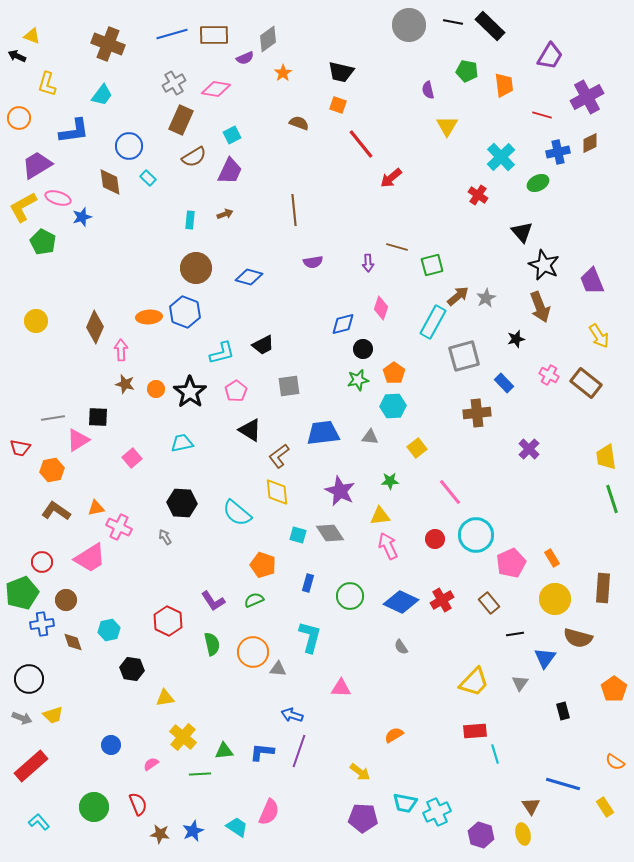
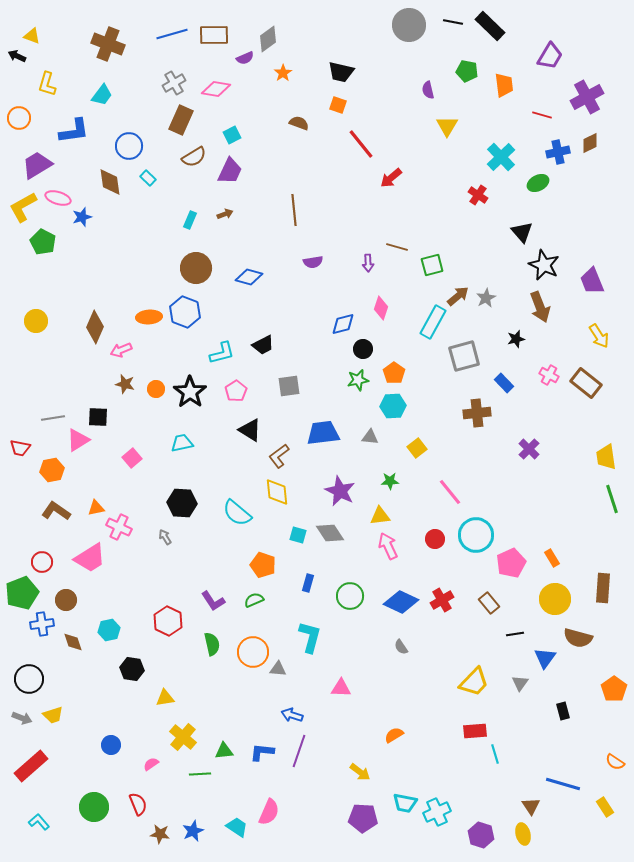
cyan rectangle at (190, 220): rotated 18 degrees clockwise
pink arrow at (121, 350): rotated 110 degrees counterclockwise
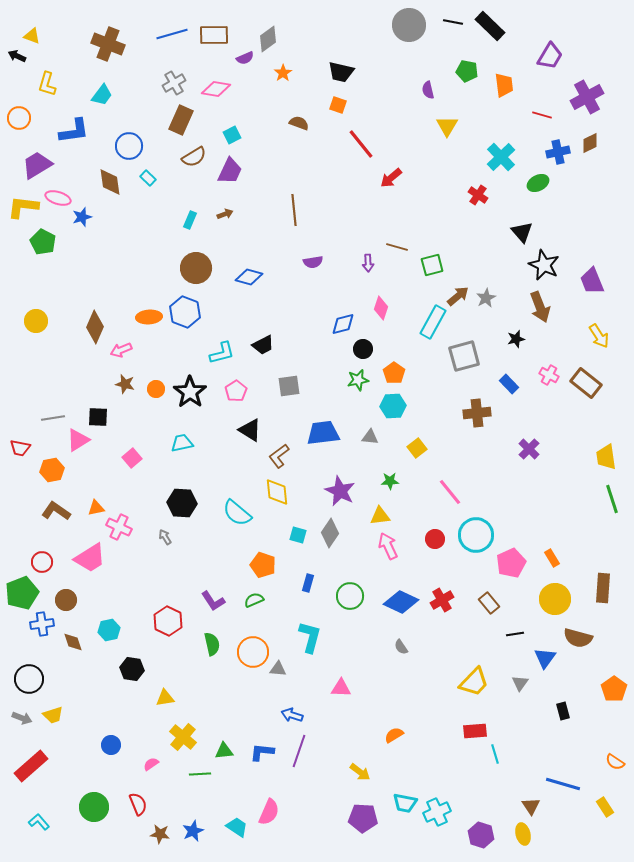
yellow L-shape at (23, 207): rotated 36 degrees clockwise
blue rectangle at (504, 383): moved 5 px right, 1 px down
gray diamond at (330, 533): rotated 68 degrees clockwise
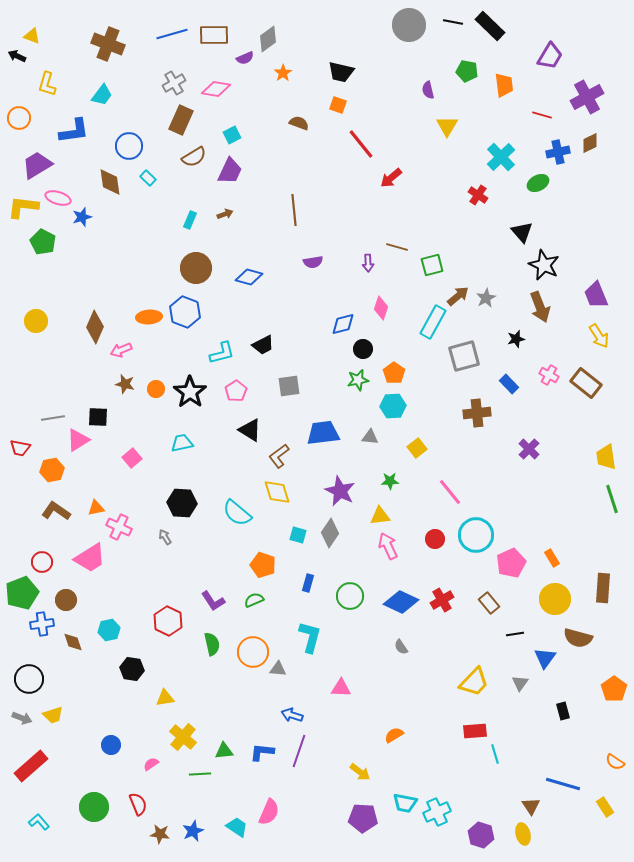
purple trapezoid at (592, 281): moved 4 px right, 14 px down
yellow diamond at (277, 492): rotated 12 degrees counterclockwise
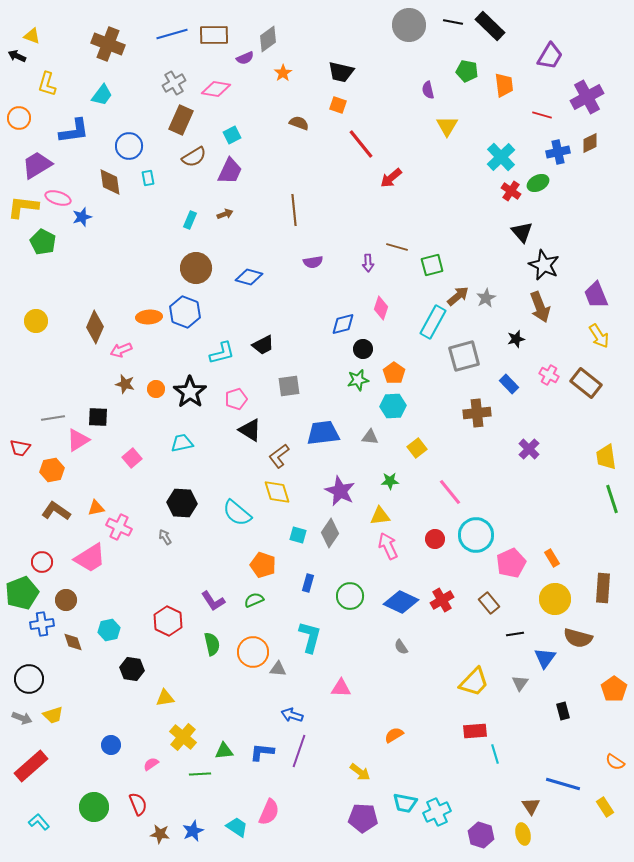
cyan rectangle at (148, 178): rotated 35 degrees clockwise
red cross at (478, 195): moved 33 px right, 4 px up
pink pentagon at (236, 391): moved 8 px down; rotated 15 degrees clockwise
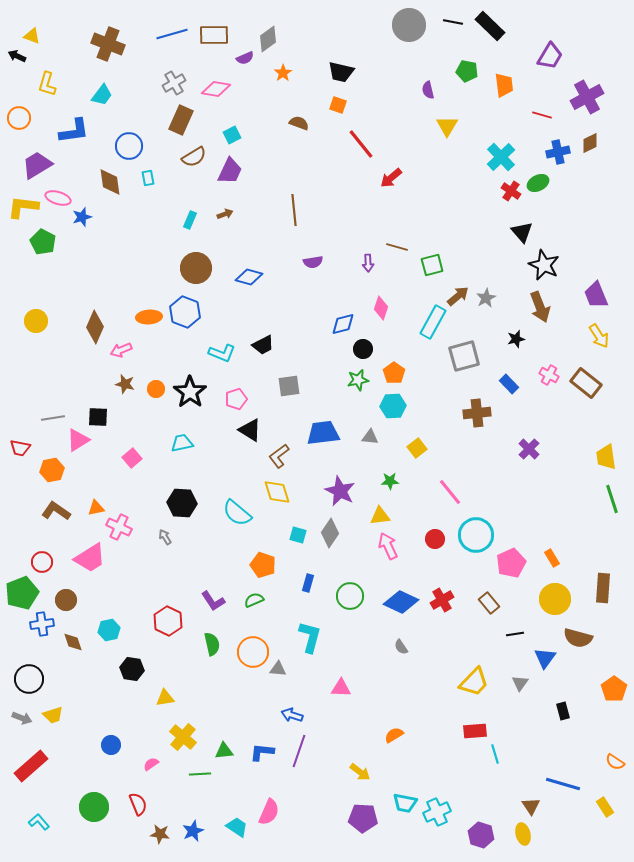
cyan L-shape at (222, 353): rotated 36 degrees clockwise
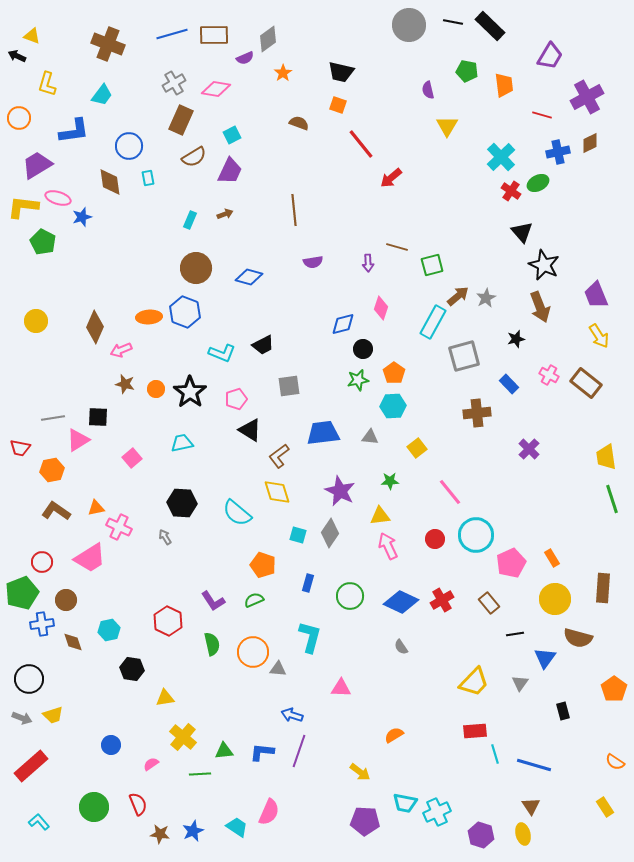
blue line at (563, 784): moved 29 px left, 19 px up
purple pentagon at (363, 818): moved 2 px right, 3 px down
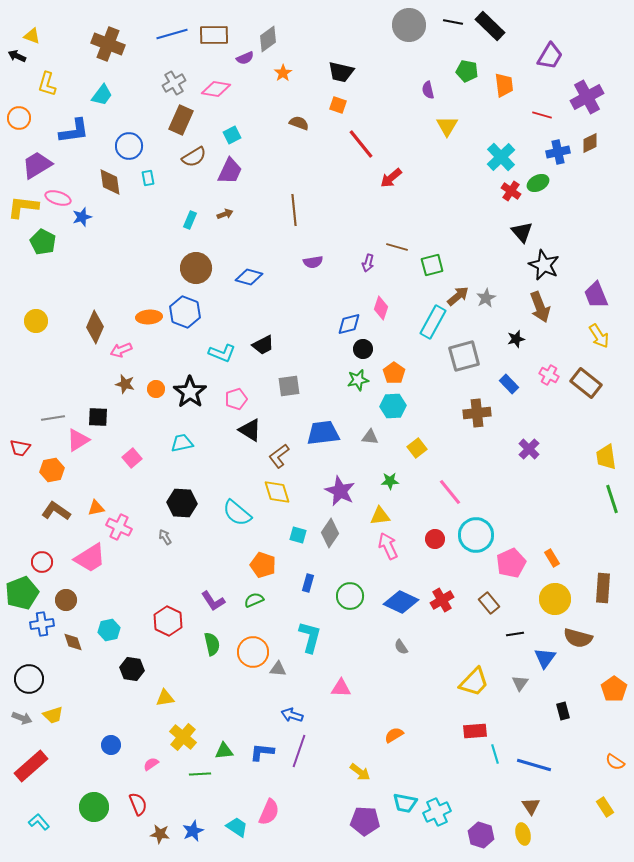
purple arrow at (368, 263): rotated 18 degrees clockwise
blue diamond at (343, 324): moved 6 px right
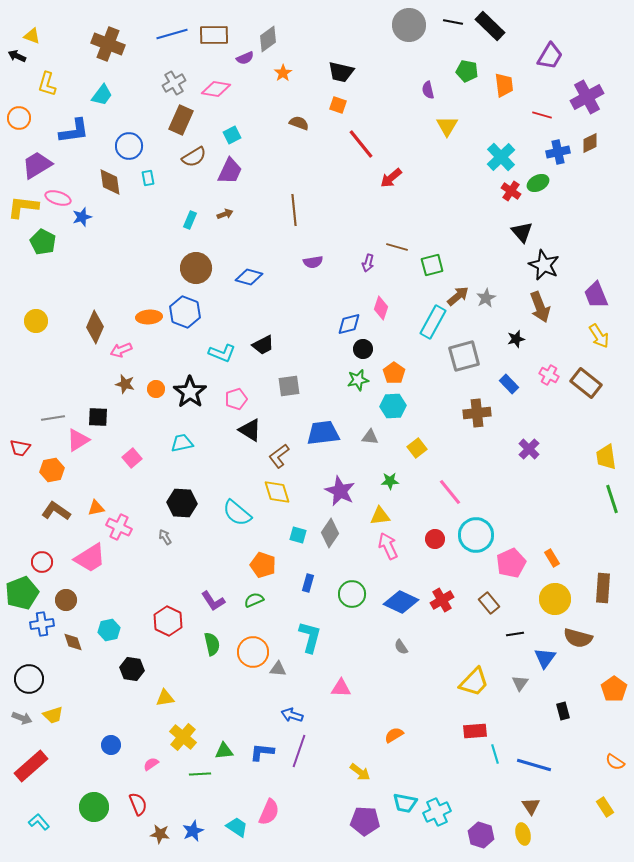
green circle at (350, 596): moved 2 px right, 2 px up
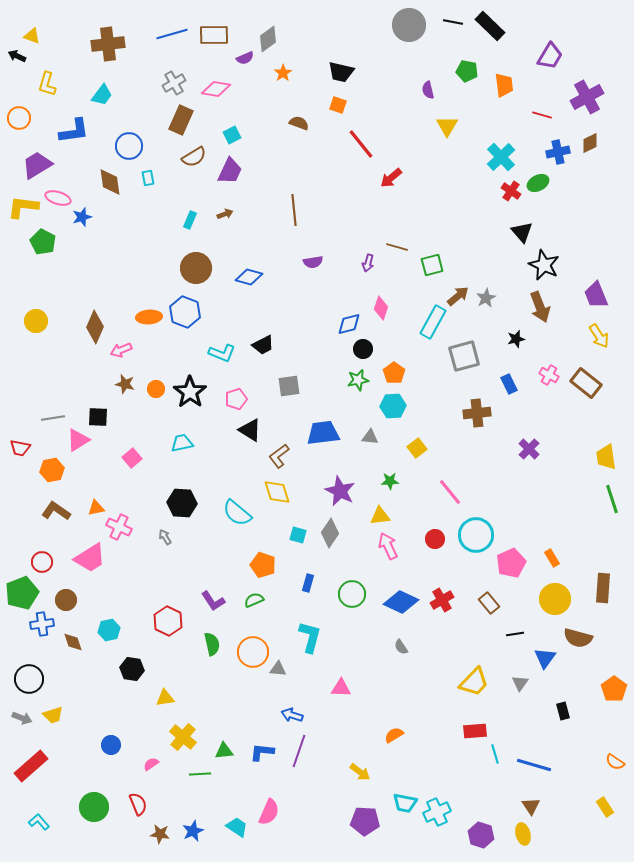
brown cross at (108, 44): rotated 28 degrees counterclockwise
blue rectangle at (509, 384): rotated 18 degrees clockwise
